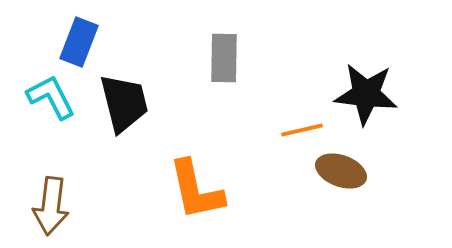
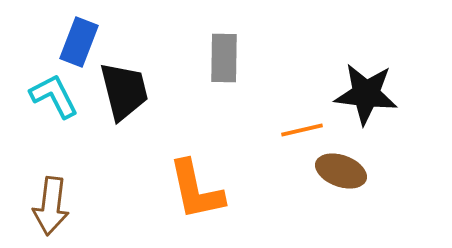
cyan L-shape: moved 3 px right, 1 px up
black trapezoid: moved 12 px up
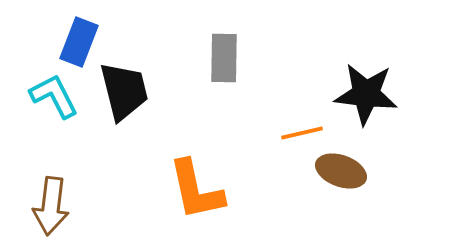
orange line: moved 3 px down
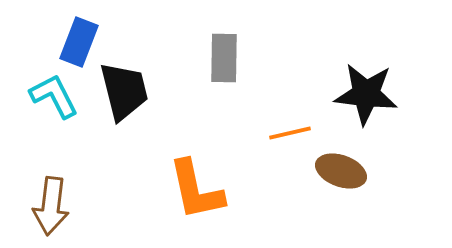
orange line: moved 12 px left
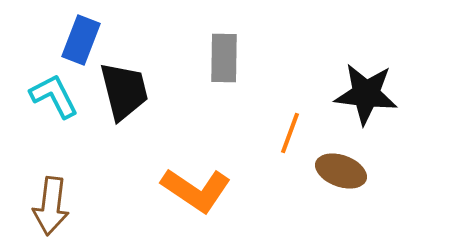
blue rectangle: moved 2 px right, 2 px up
orange line: rotated 57 degrees counterclockwise
orange L-shape: rotated 44 degrees counterclockwise
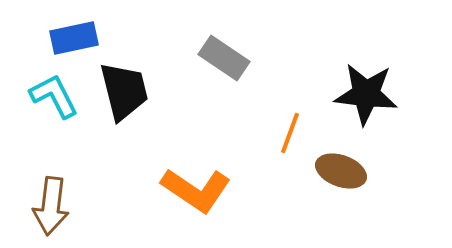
blue rectangle: moved 7 px left, 2 px up; rotated 57 degrees clockwise
gray rectangle: rotated 57 degrees counterclockwise
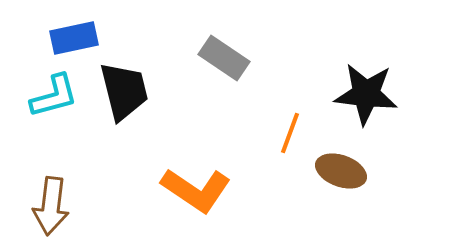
cyan L-shape: rotated 102 degrees clockwise
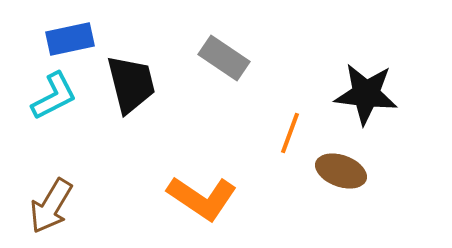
blue rectangle: moved 4 px left, 1 px down
black trapezoid: moved 7 px right, 7 px up
cyan L-shape: rotated 12 degrees counterclockwise
orange L-shape: moved 6 px right, 8 px down
brown arrow: rotated 24 degrees clockwise
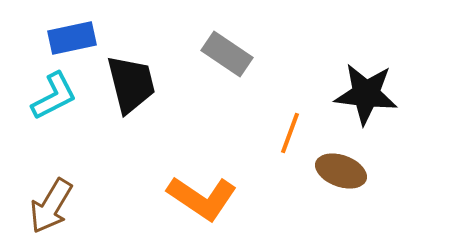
blue rectangle: moved 2 px right, 1 px up
gray rectangle: moved 3 px right, 4 px up
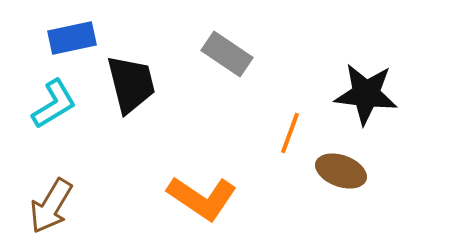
cyan L-shape: moved 8 px down; rotated 4 degrees counterclockwise
